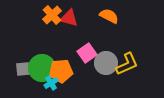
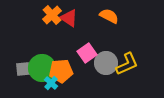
red triangle: rotated 18 degrees clockwise
cyan cross: rotated 16 degrees counterclockwise
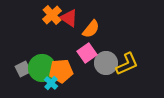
orange semicircle: moved 18 px left, 13 px down; rotated 102 degrees clockwise
gray square: rotated 21 degrees counterclockwise
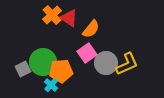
green circle: moved 1 px right, 6 px up
cyan cross: moved 2 px down
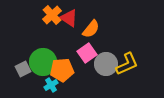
gray circle: moved 1 px down
orange pentagon: moved 1 px right, 1 px up
cyan cross: rotated 16 degrees clockwise
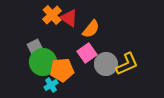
gray square: moved 12 px right, 22 px up
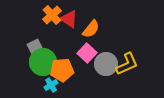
red triangle: moved 1 px down
pink square: rotated 12 degrees counterclockwise
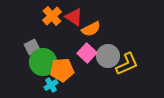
orange cross: moved 1 px down
red triangle: moved 5 px right, 2 px up
orange semicircle: rotated 24 degrees clockwise
gray square: moved 3 px left
gray circle: moved 2 px right, 8 px up
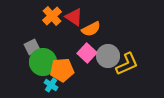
cyan cross: rotated 24 degrees counterclockwise
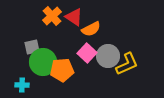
gray square: rotated 14 degrees clockwise
cyan cross: moved 29 px left; rotated 32 degrees counterclockwise
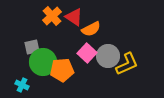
cyan cross: rotated 24 degrees clockwise
